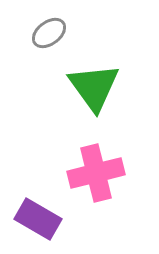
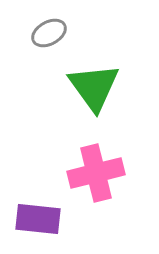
gray ellipse: rotated 8 degrees clockwise
purple rectangle: rotated 24 degrees counterclockwise
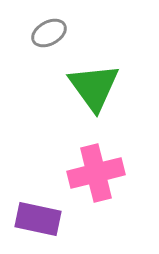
purple rectangle: rotated 6 degrees clockwise
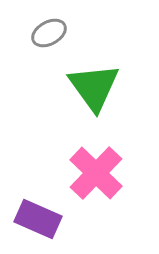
pink cross: rotated 32 degrees counterclockwise
purple rectangle: rotated 12 degrees clockwise
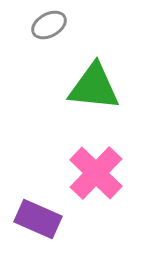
gray ellipse: moved 8 px up
green triangle: rotated 48 degrees counterclockwise
